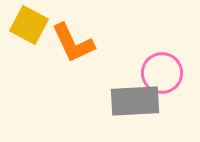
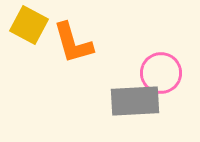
orange L-shape: rotated 9 degrees clockwise
pink circle: moved 1 px left
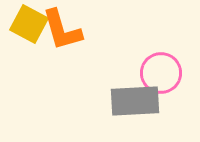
yellow square: moved 1 px up
orange L-shape: moved 11 px left, 13 px up
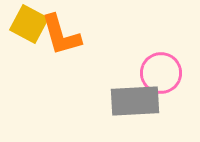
orange L-shape: moved 1 px left, 5 px down
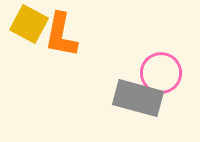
orange L-shape: rotated 27 degrees clockwise
gray rectangle: moved 3 px right, 3 px up; rotated 18 degrees clockwise
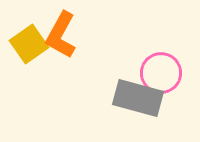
yellow square: moved 20 px down; rotated 27 degrees clockwise
orange L-shape: rotated 18 degrees clockwise
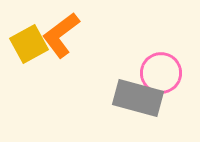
orange L-shape: rotated 24 degrees clockwise
yellow square: rotated 6 degrees clockwise
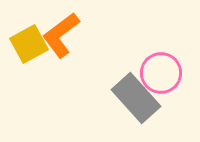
gray rectangle: moved 2 px left; rotated 33 degrees clockwise
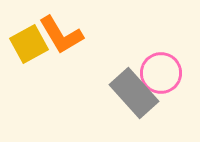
orange L-shape: rotated 84 degrees counterclockwise
gray rectangle: moved 2 px left, 5 px up
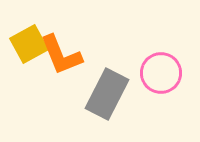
orange L-shape: moved 20 px down; rotated 9 degrees clockwise
gray rectangle: moved 27 px left, 1 px down; rotated 69 degrees clockwise
